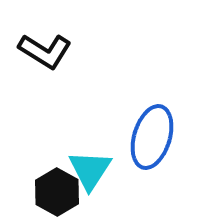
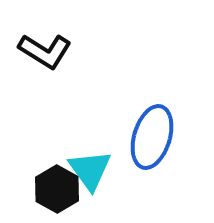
cyan triangle: rotated 9 degrees counterclockwise
black hexagon: moved 3 px up
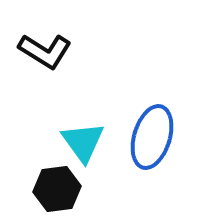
cyan triangle: moved 7 px left, 28 px up
black hexagon: rotated 24 degrees clockwise
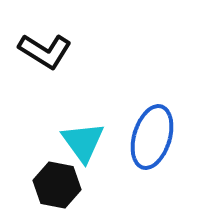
black hexagon: moved 4 px up; rotated 18 degrees clockwise
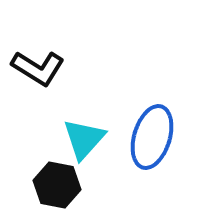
black L-shape: moved 7 px left, 17 px down
cyan triangle: moved 1 px right, 3 px up; rotated 18 degrees clockwise
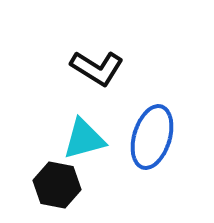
black L-shape: moved 59 px right
cyan triangle: rotated 33 degrees clockwise
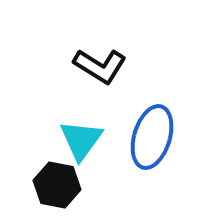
black L-shape: moved 3 px right, 2 px up
cyan triangle: moved 3 px left, 1 px down; rotated 39 degrees counterclockwise
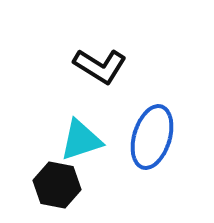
cyan triangle: rotated 36 degrees clockwise
